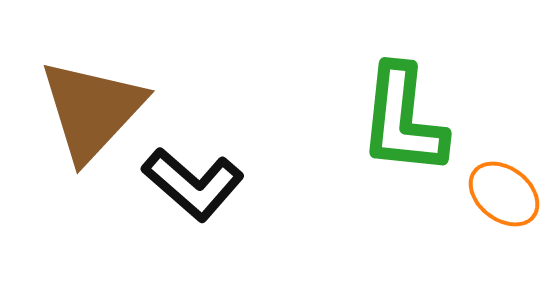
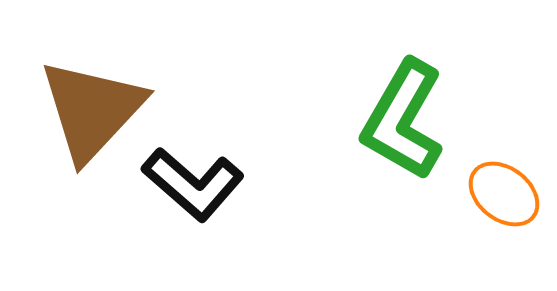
green L-shape: rotated 24 degrees clockwise
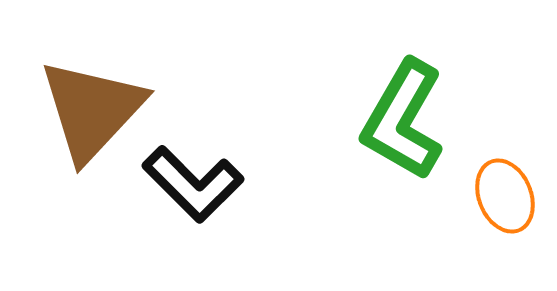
black L-shape: rotated 4 degrees clockwise
orange ellipse: moved 1 px right, 2 px down; rotated 30 degrees clockwise
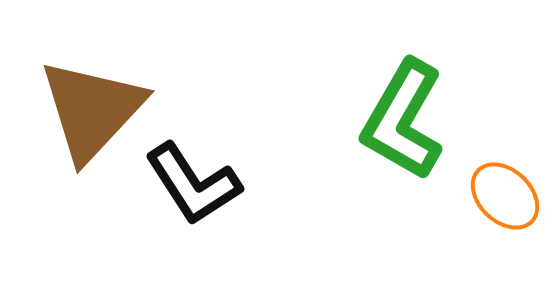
black L-shape: rotated 12 degrees clockwise
orange ellipse: rotated 24 degrees counterclockwise
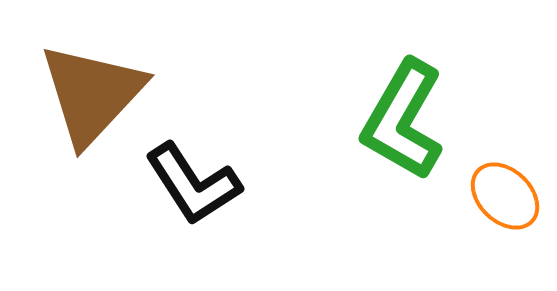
brown triangle: moved 16 px up
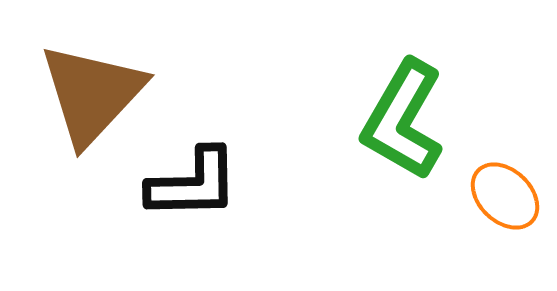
black L-shape: rotated 58 degrees counterclockwise
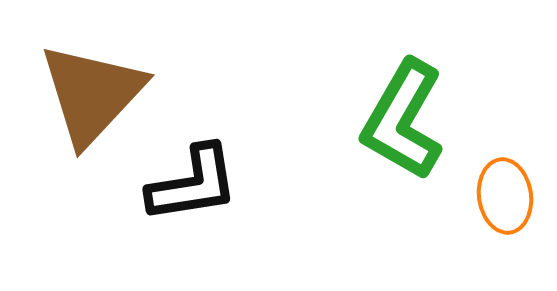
black L-shape: rotated 8 degrees counterclockwise
orange ellipse: rotated 38 degrees clockwise
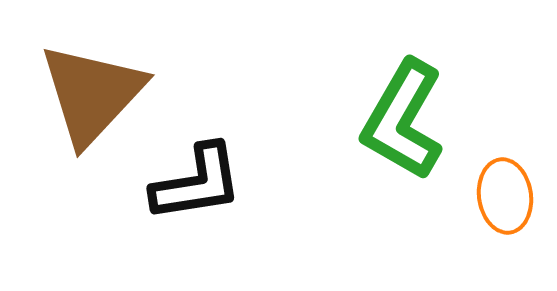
black L-shape: moved 4 px right, 1 px up
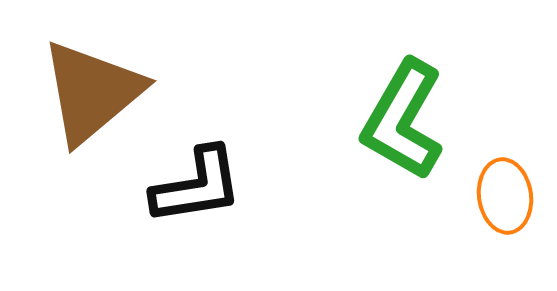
brown triangle: moved 2 px up; rotated 7 degrees clockwise
black L-shape: moved 3 px down
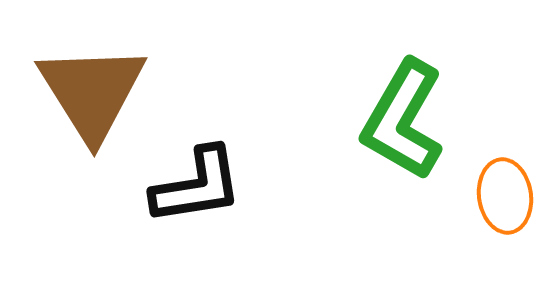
brown triangle: rotated 22 degrees counterclockwise
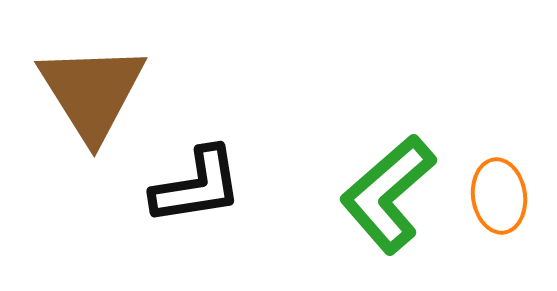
green L-shape: moved 15 px left, 74 px down; rotated 19 degrees clockwise
orange ellipse: moved 6 px left
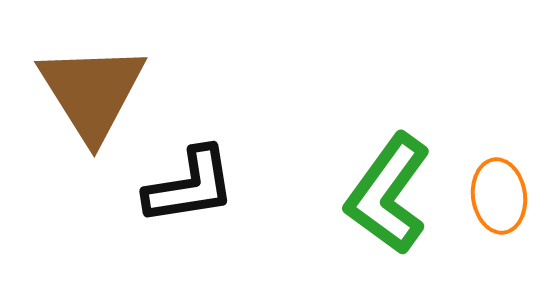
black L-shape: moved 7 px left
green L-shape: rotated 13 degrees counterclockwise
